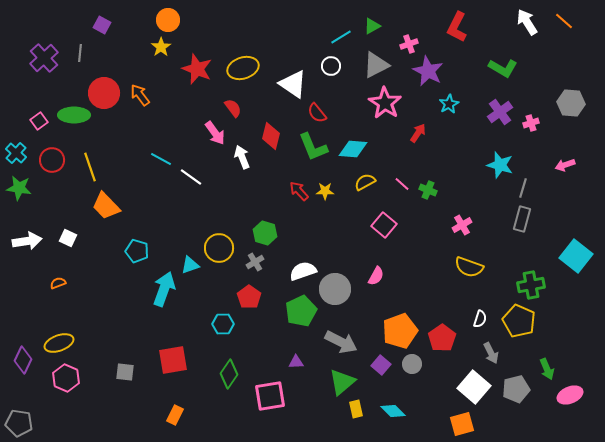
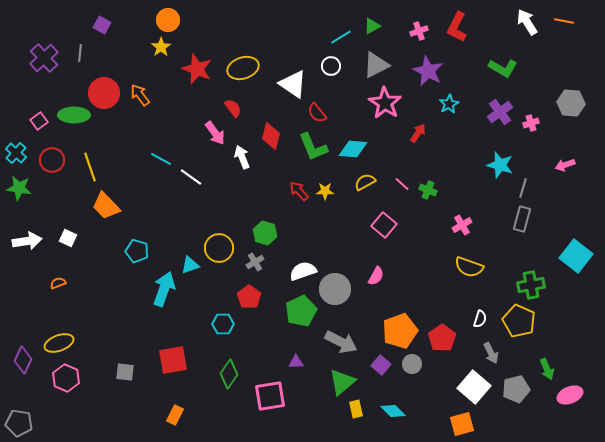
orange line at (564, 21): rotated 30 degrees counterclockwise
pink cross at (409, 44): moved 10 px right, 13 px up
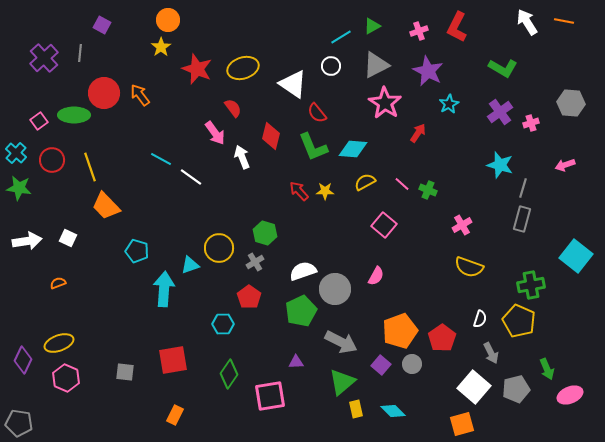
cyan arrow at (164, 289): rotated 16 degrees counterclockwise
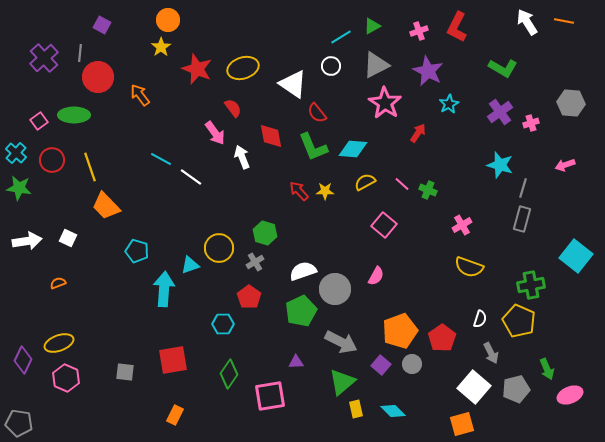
red circle at (104, 93): moved 6 px left, 16 px up
red diamond at (271, 136): rotated 24 degrees counterclockwise
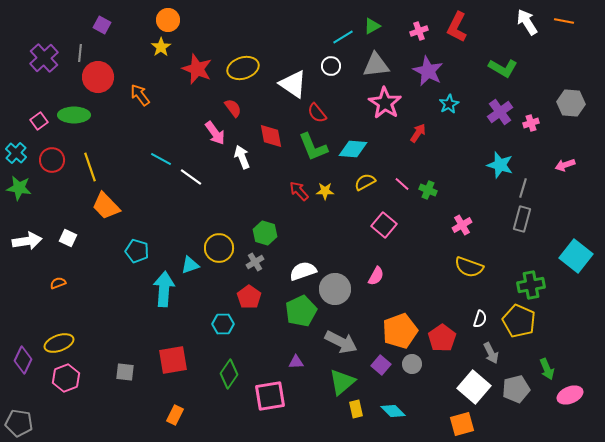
cyan line at (341, 37): moved 2 px right
gray triangle at (376, 65): rotated 20 degrees clockwise
pink hexagon at (66, 378): rotated 16 degrees clockwise
